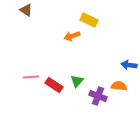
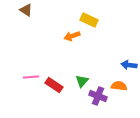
green triangle: moved 5 px right
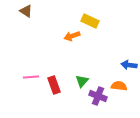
brown triangle: moved 1 px down
yellow rectangle: moved 1 px right, 1 px down
red rectangle: rotated 36 degrees clockwise
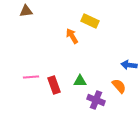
brown triangle: rotated 40 degrees counterclockwise
orange arrow: rotated 77 degrees clockwise
green triangle: moved 2 px left; rotated 48 degrees clockwise
orange semicircle: rotated 42 degrees clockwise
purple cross: moved 2 px left, 4 px down
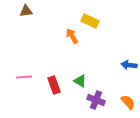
pink line: moved 7 px left
green triangle: rotated 32 degrees clockwise
orange semicircle: moved 9 px right, 16 px down
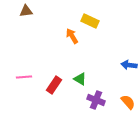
green triangle: moved 2 px up
red rectangle: rotated 54 degrees clockwise
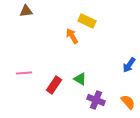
yellow rectangle: moved 3 px left
blue arrow: rotated 63 degrees counterclockwise
pink line: moved 4 px up
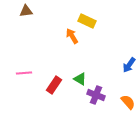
purple cross: moved 5 px up
